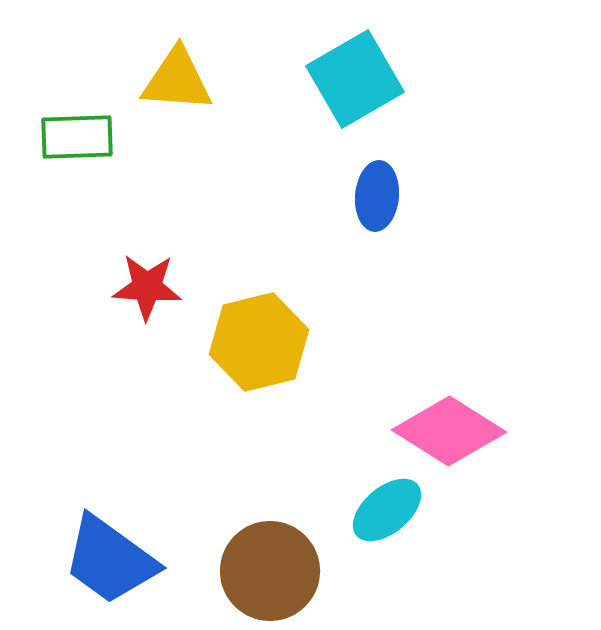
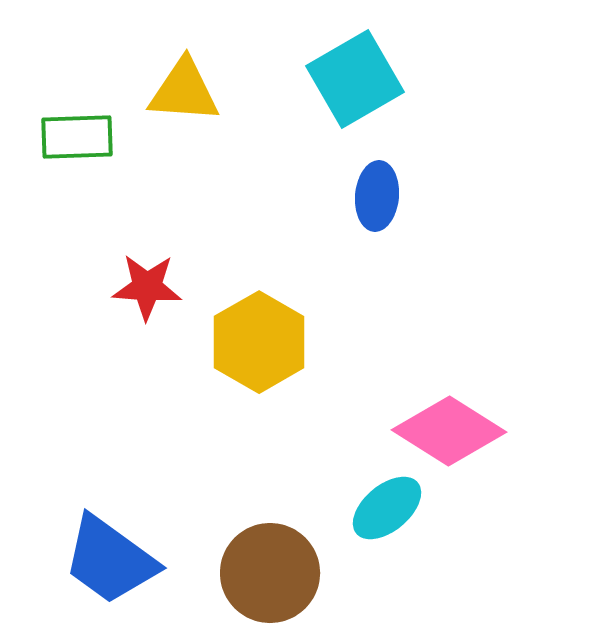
yellow triangle: moved 7 px right, 11 px down
yellow hexagon: rotated 16 degrees counterclockwise
cyan ellipse: moved 2 px up
brown circle: moved 2 px down
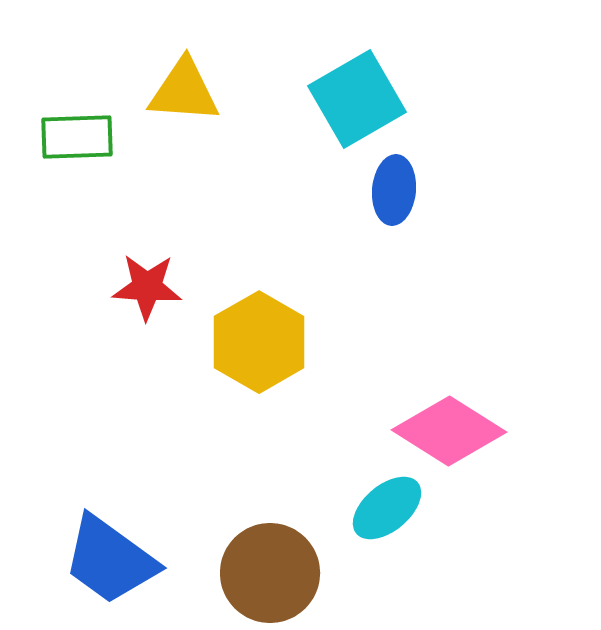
cyan square: moved 2 px right, 20 px down
blue ellipse: moved 17 px right, 6 px up
